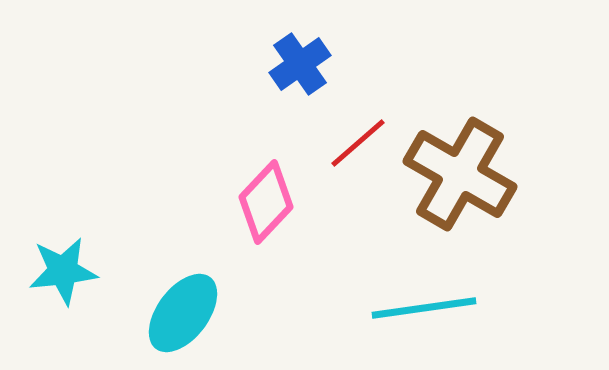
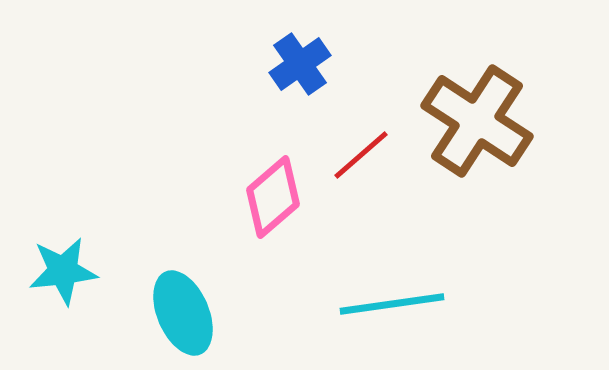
red line: moved 3 px right, 12 px down
brown cross: moved 17 px right, 53 px up; rotated 3 degrees clockwise
pink diamond: moved 7 px right, 5 px up; rotated 6 degrees clockwise
cyan line: moved 32 px left, 4 px up
cyan ellipse: rotated 60 degrees counterclockwise
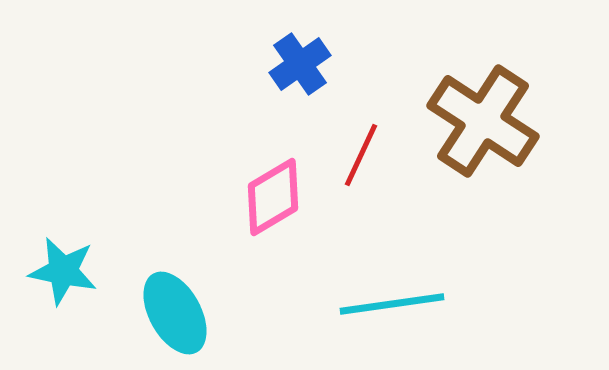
brown cross: moved 6 px right
red line: rotated 24 degrees counterclockwise
pink diamond: rotated 10 degrees clockwise
cyan star: rotated 18 degrees clockwise
cyan ellipse: moved 8 px left; rotated 6 degrees counterclockwise
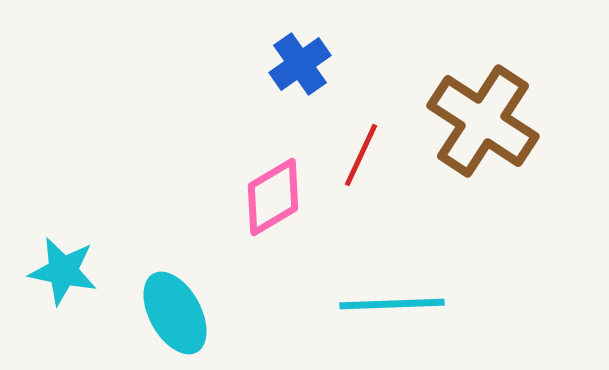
cyan line: rotated 6 degrees clockwise
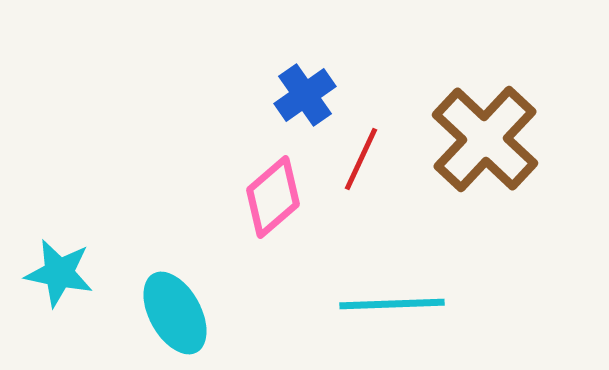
blue cross: moved 5 px right, 31 px down
brown cross: moved 2 px right, 18 px down; rotated 10 degrees clockwise
red line: moved 4 px down
pink diamond: rotated 10 degrees counterclockwise
cyan star: moved 4 px left, 2 px down
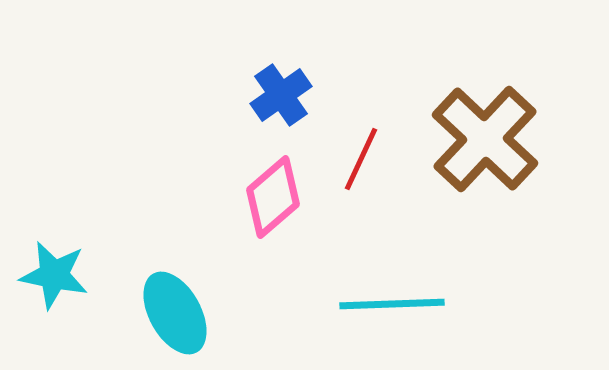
blue cross: moved 24 px left
cyan star: moved 5 px left, 2 px down
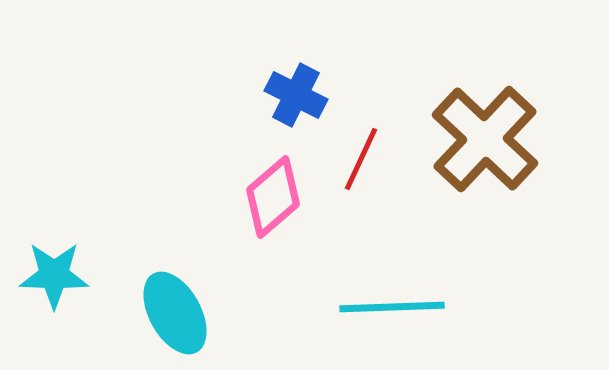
blue cross: moved 15 px right; rotated 28 degrees counterclockwise
cyan star: rotated 10 degrees counterclockwise
cyan line: moved 3 px down
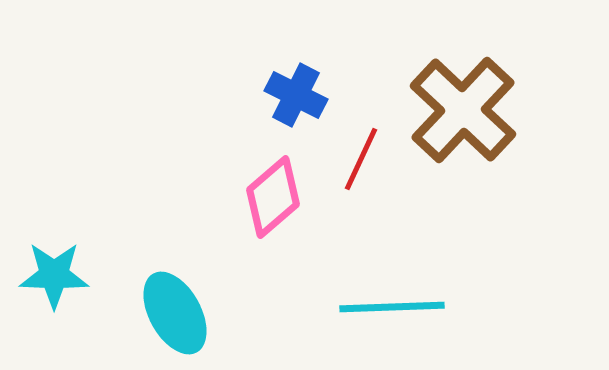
brown cross: moved 22 px left, 29 px up
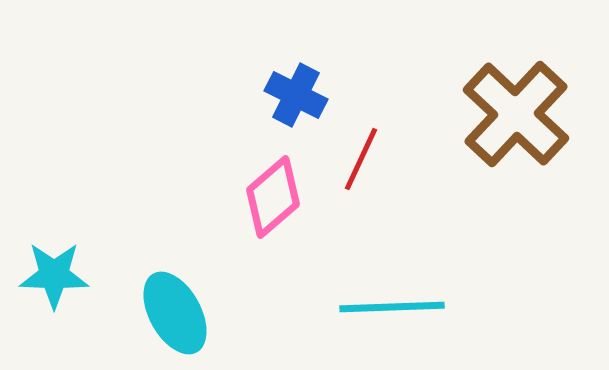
brown cross: moved 53 px right, 4 px down
